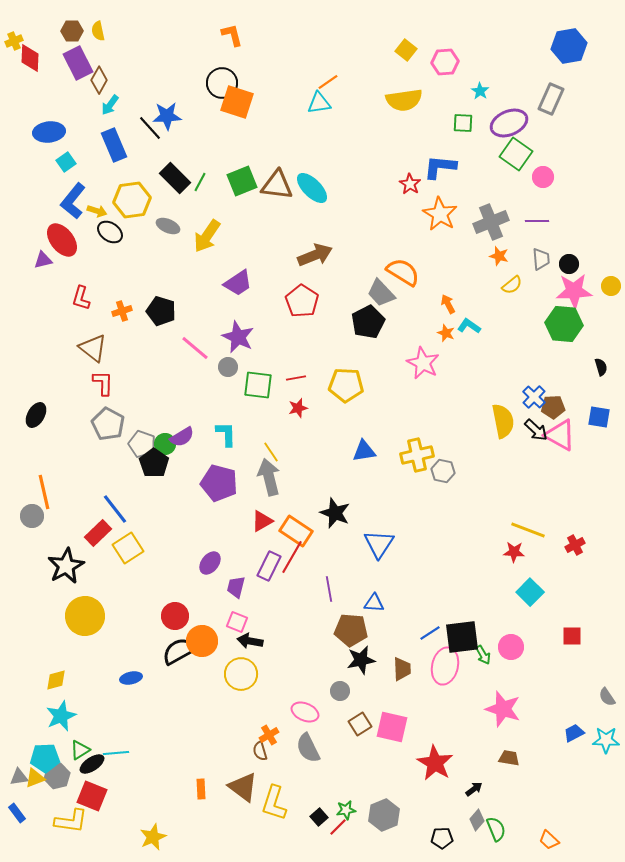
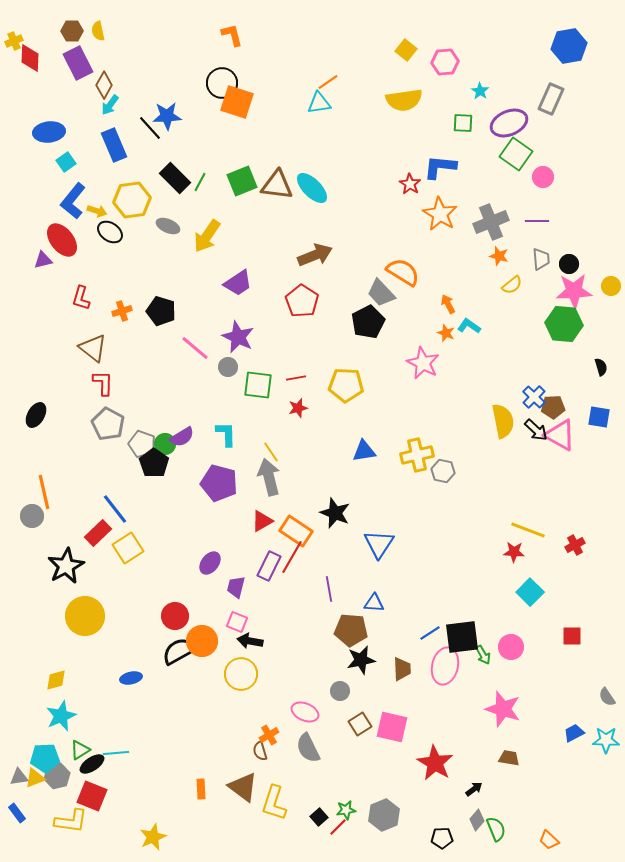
brown diamond at (99, 80): moved 5 px right, 5 px down
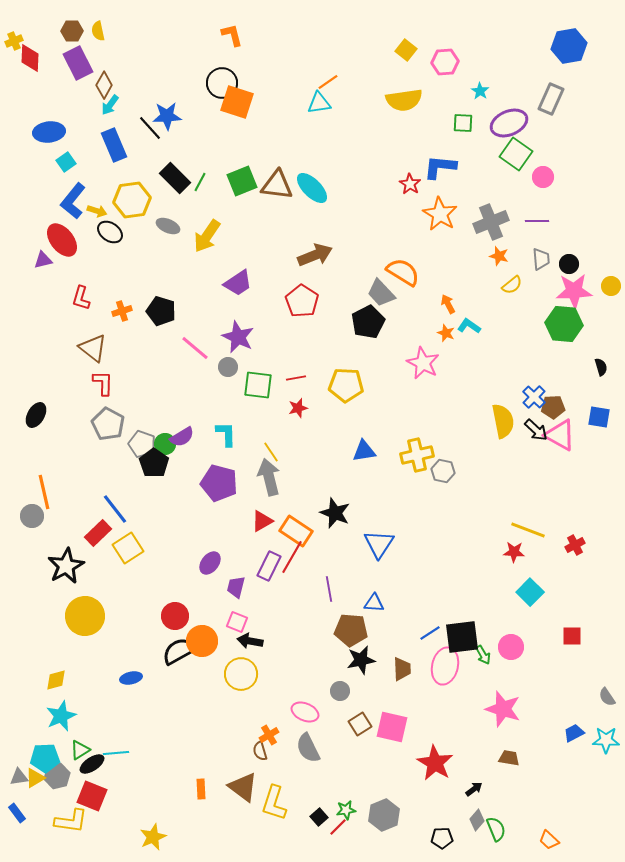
yellow triangle at (35, 778): rotated 10 degrees counterclockwise
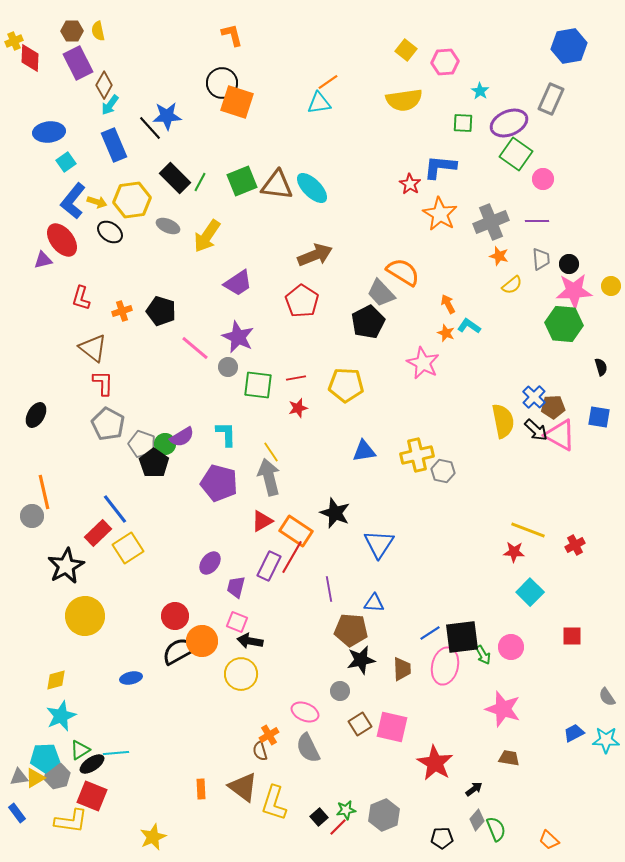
pink circle at (543, 177): moved 2 px down
yellow arrow at (97, 211): moved 9 px up
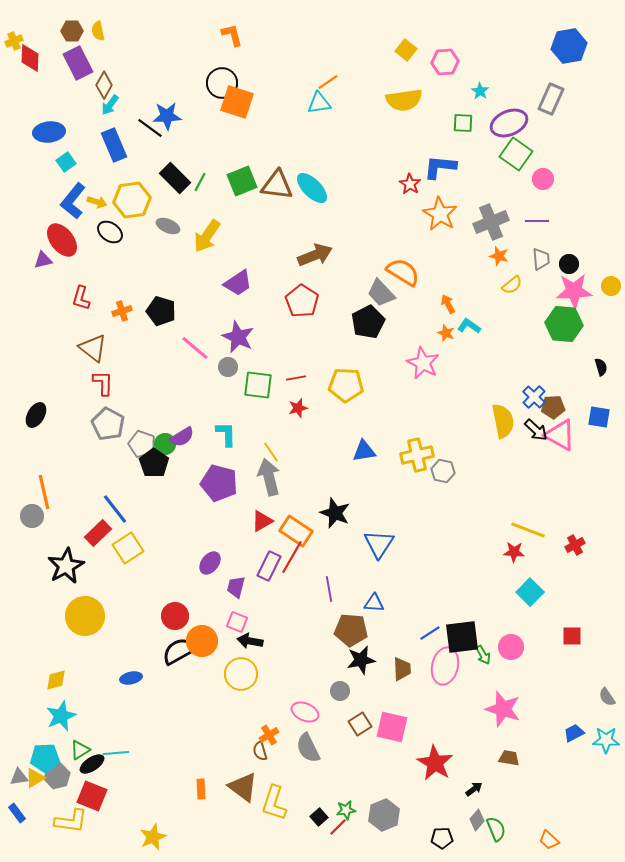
black line at (150, 128): rotated 12 degrees counterclockwise
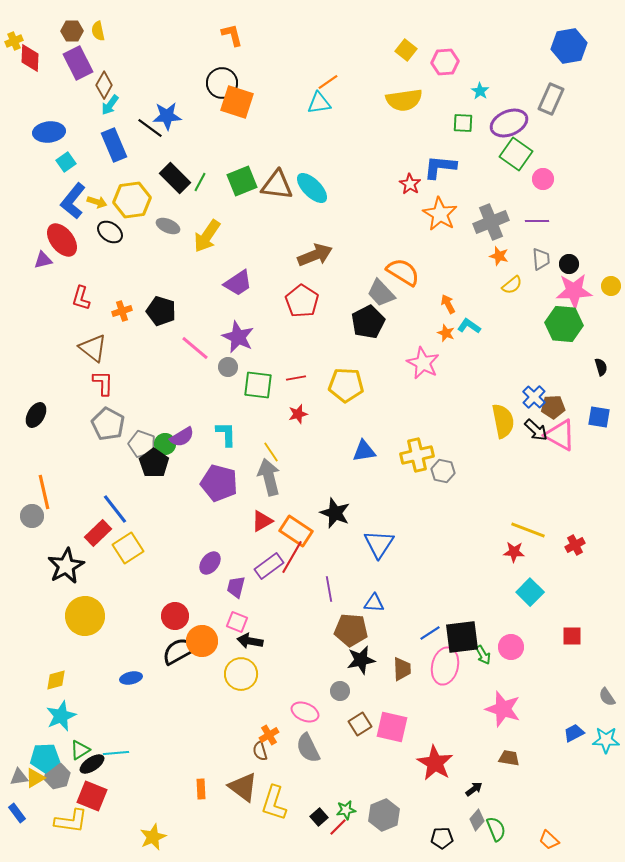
red star at (298, 408): moved 6 px down
purple rectangle at (269, 566): rotated 28 degrees clockwise
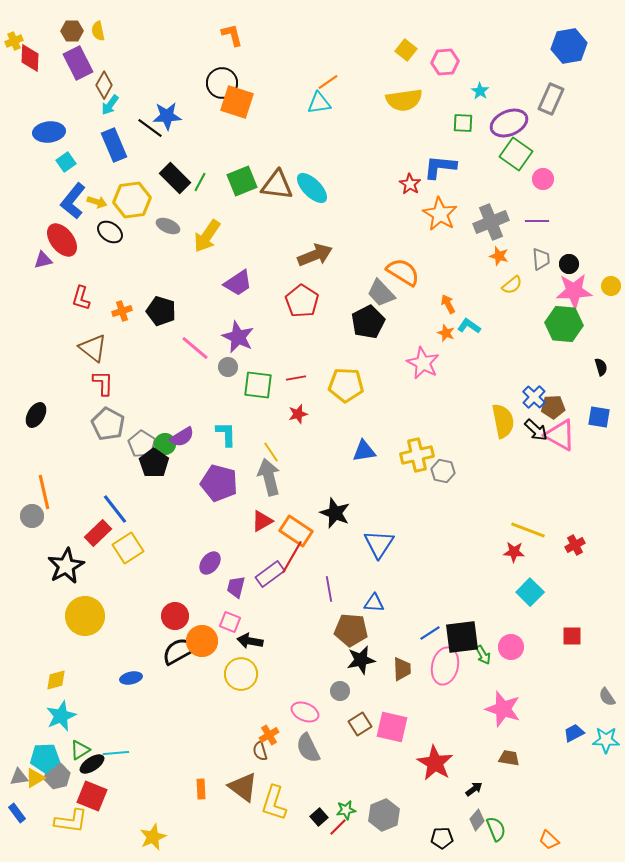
gray pentagon at (142, 444): rotated 12 degrees clockwise
purple rectangle at (269, 566): moved 1 px right, 8 px down
pink square at (237, 622): moved 7 px left
